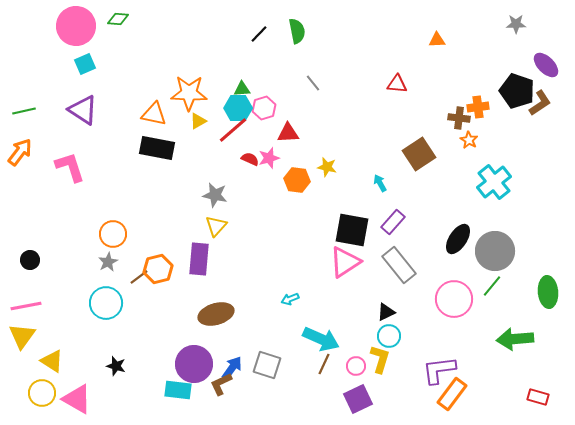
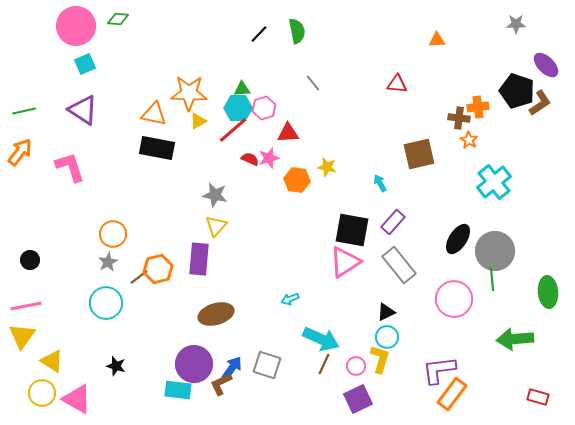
brown square at (419, 154): rotated 20 degrees clockwise
green line at (492, 286): moved 7 px up; rotated 45 degrees counterclockwise
cyan circle at (389, 336): moved 2 px left, 1 px down
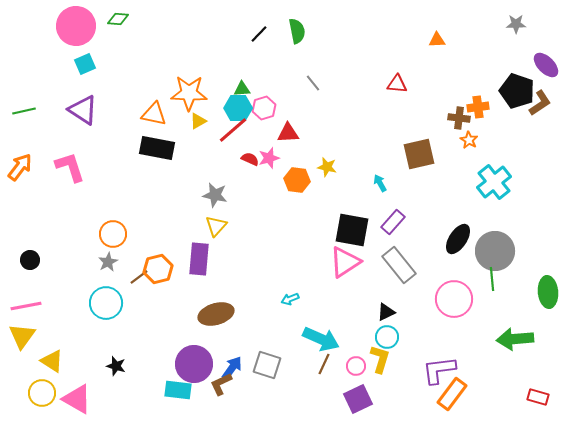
orange arrow at (20, 152): moved 15 px down
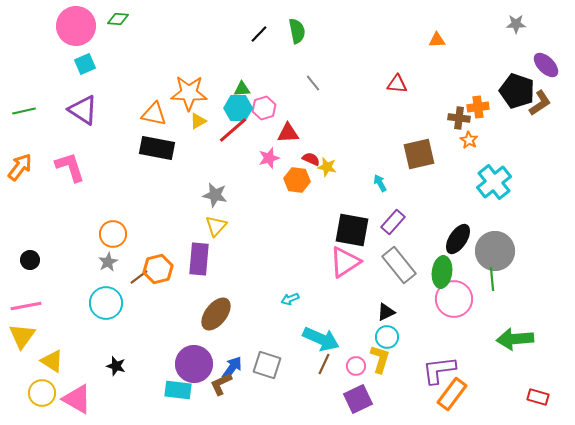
red semicircle at (250, 159): moved 61 px right
green ellipse at (548, 292): moved 106 px left, 20 px up; rotated 12 degrees clockwise
brown ellipse at (216, 314): rotated 36 degrees counterclockwise
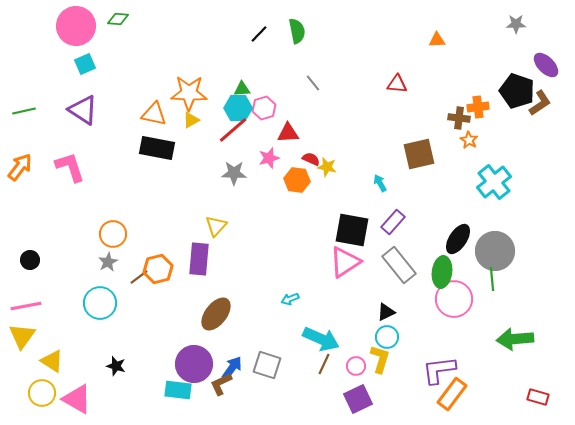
yellow triangle at (198, 121): moved 7 px left, 1 px up
gray star at (215, 195): moved 19 px right, 22 px up; rotated 10 degrees counterclockwise
cyan circle at (106, 303): moved 6 px left
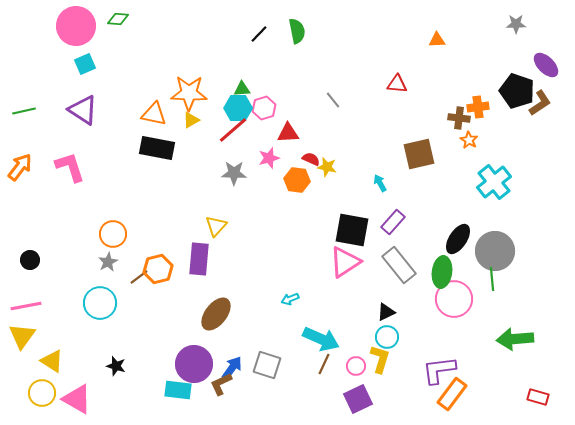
gray line at (313, 83): moved 20 px right, 17 px down
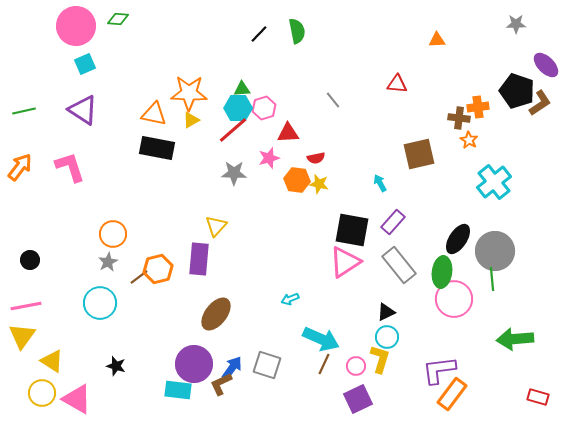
red semicircle at (311, 159): moved 5 px right, 1 px up; rotated 144 degrees clockwise
yellow star at (327, 167): moved 8 px left, 17 px down
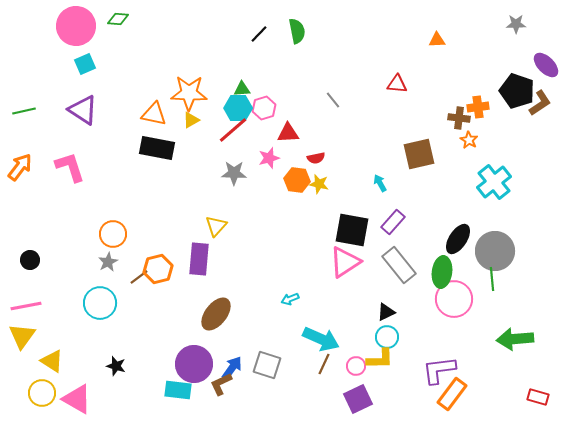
yellow L-shape at (380, 359): rotated 72 degrees clockwise
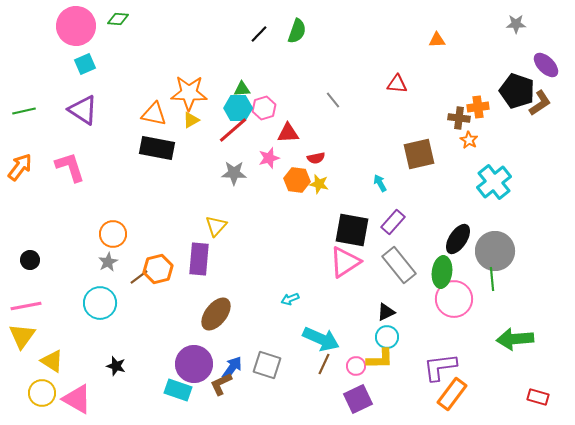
green semicircle at (297, 31): rotated 30 degrees clockwise
purple L-shape at (439, 370): moved 1 px right, 3 px up
cyan rectangle at (178, 390): rotated 12 degrees clockwise
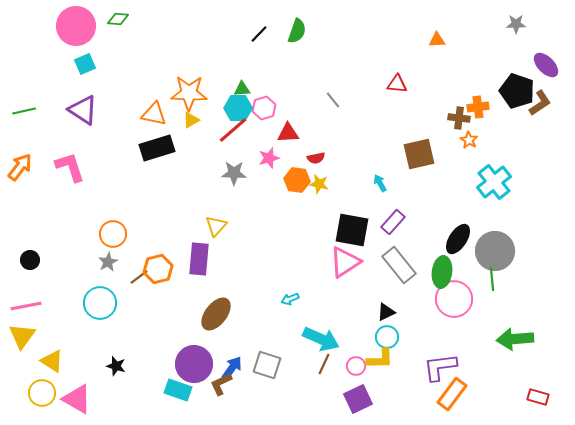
black rectangle at (157, 148): rotated 28 degrees counterclockwise
